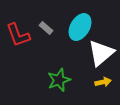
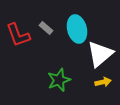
cyan ellipse: moved 3 px left, 2 px down; rotated 44 degrees counterclockwise
white triangle: moved 1 px left, 1 px down
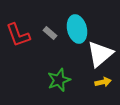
gray rectangle: moved 4 px right, 5 px down
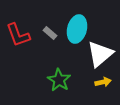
cyan ellipse: rotated 28 degrees clockwise
green star: rotated 20 degrees counterclockwise
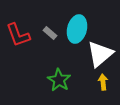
yellow arrow: rotated 84 degrees counterclockwise
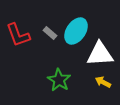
cyan ellipse: moved 1 px left, 2 px down; rotated 20 degrees clockwise
white triangle: rotated 36 degrees clockwise
yellow arrow: rotated 56 degrees counterclockwise
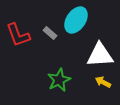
cyan ellipse: moved 11 px up
white triangle: moved 1 px down
green star: rotated 15 degrees clockwise
